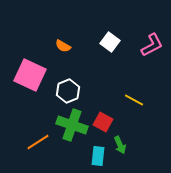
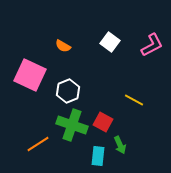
orange line: moved 2 px down
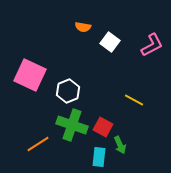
orange semicircle: moved 20 px right, 19 px up; rotated 21 degrees counterclockwise
red square: moved 5 px down
cyan rectangle: moved 1 px right, 1 px down
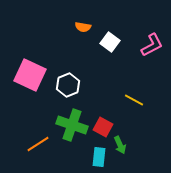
white hexagon: moved 6 px up
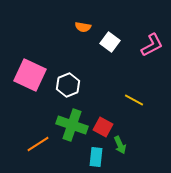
cyan rectangle: moved 3 px left
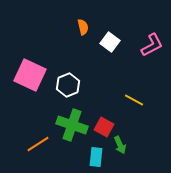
orange semicircle: rotated 112 degrees counterclockwise
red square: moved 1 px right
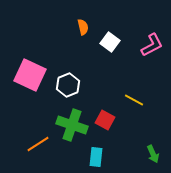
red square: moved 1 px right, 7 px up
green arrow: moved 33 px right, 9 px down
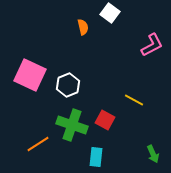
white square: moved 29 px up
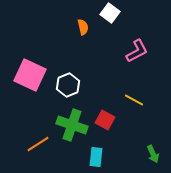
pink L-shape: moved 15 px left, 6 px down
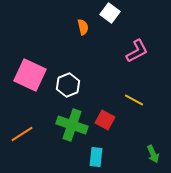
orange line: moved 16 px left, 10 px up
